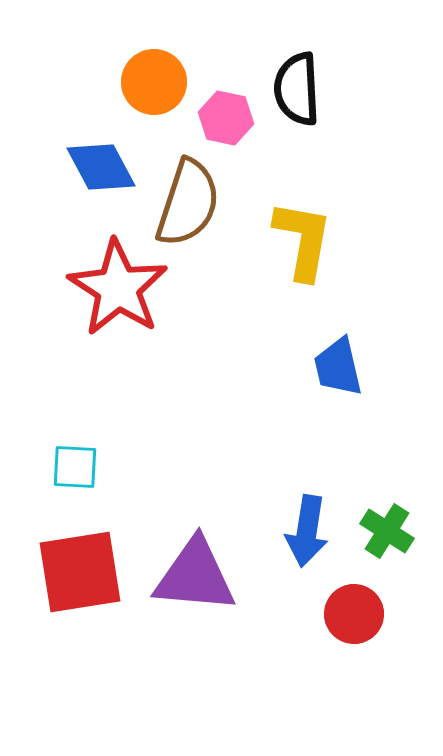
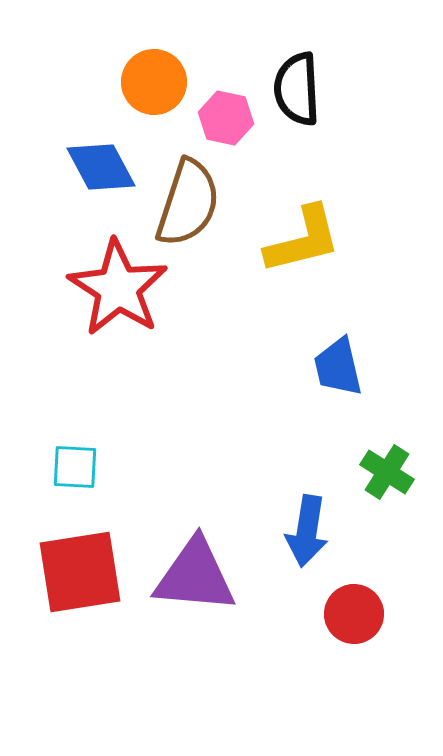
yellow L-shape: rotated 66 degrees clockwise
green cross: moved 59 px up
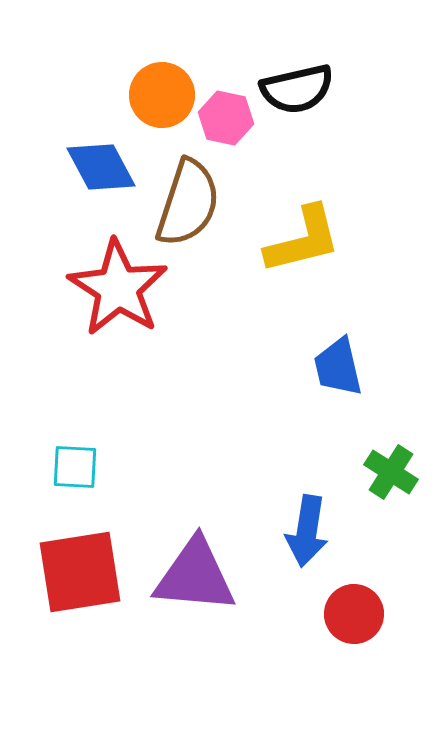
orange circle: moved 8 px right, 13 px down
black semicircle: rotated 100 degrees counterclockwise
green cross: moved 4 px right
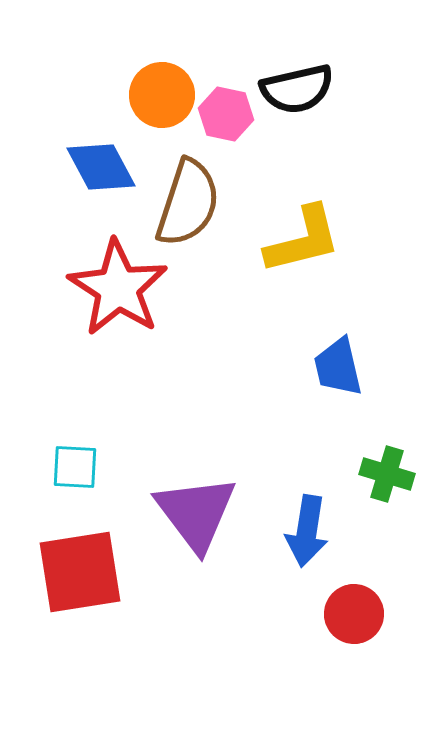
pink hexagon: moved 4 px up
green cross: moved 4 px left, 2 px down; rotated 16 degrees counterclockwise
purple triangle: moved 1 px right, 63 px up; rotated 48 degrees clockwise
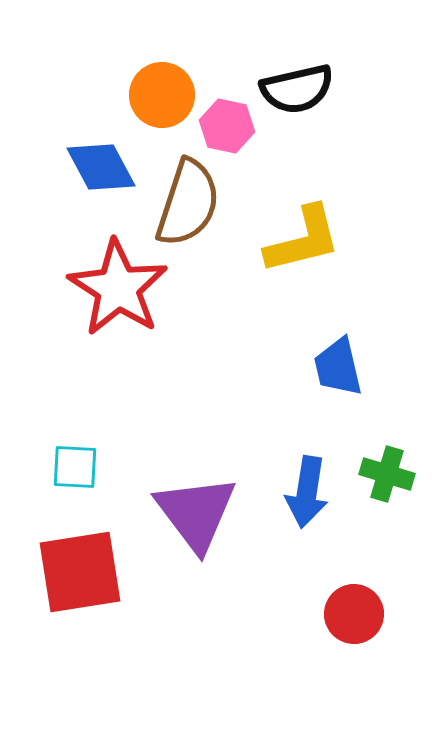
pink hexagon: moved 1 px right, 12 px down
blue arrow: moved 39 px up
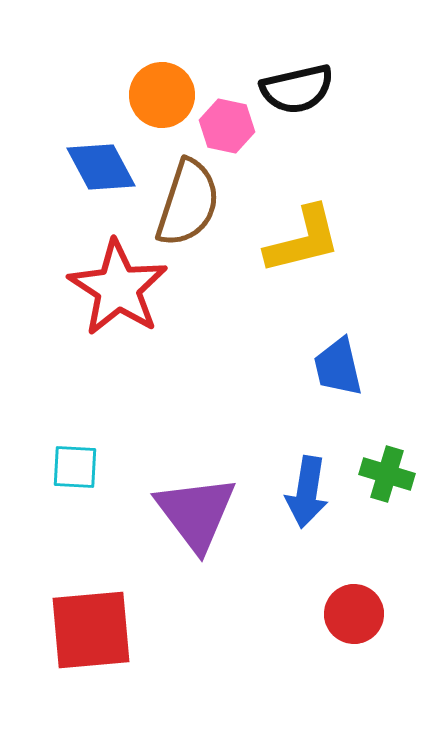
red square: moved 11 px right, 58 px down; rotated 4 degrees clockwise
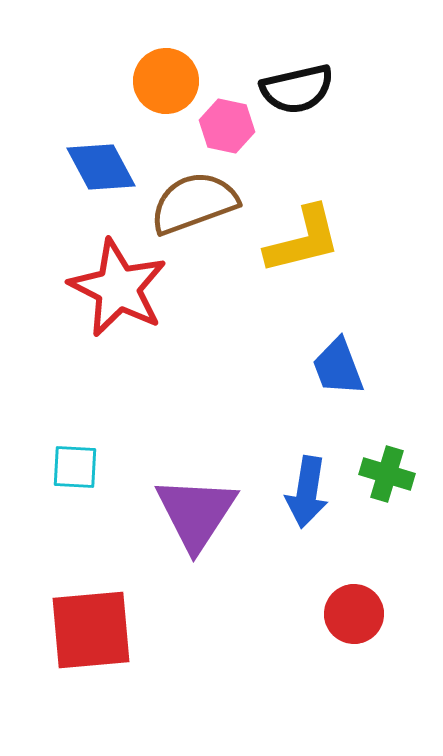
orange circle: moved 4 px right, 14 px up
brown semicircle: moved 6 px right; rotated 128 degrees counterclockwise
red star: rotated 6 degrees counterclockwise
blue trapezoid: rotated 8 degrees counterclockwise
purple triangle: rotated 10 degrees clockwise
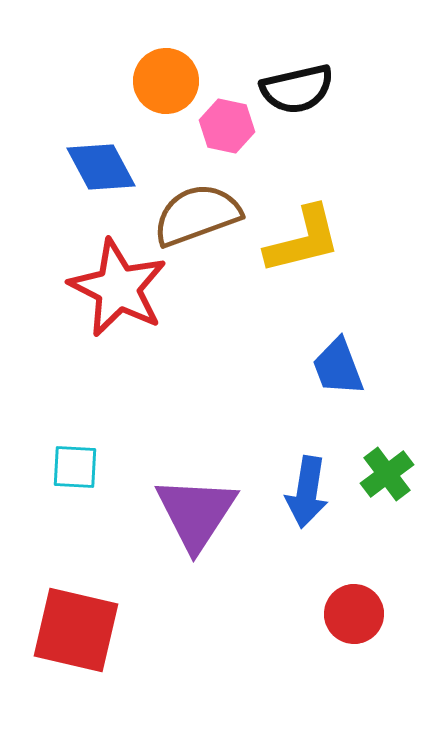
brown semicircle: moved 3 px right, 12 px down
green cross: rotated 36 degrees clockwise
red square: moved 15 px left; rotated 18 degrees clockwise
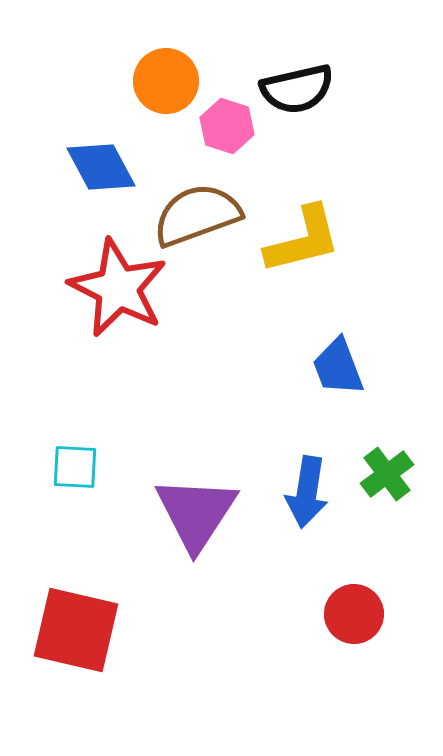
pink hexagon: rotated 6 degrees clockwise
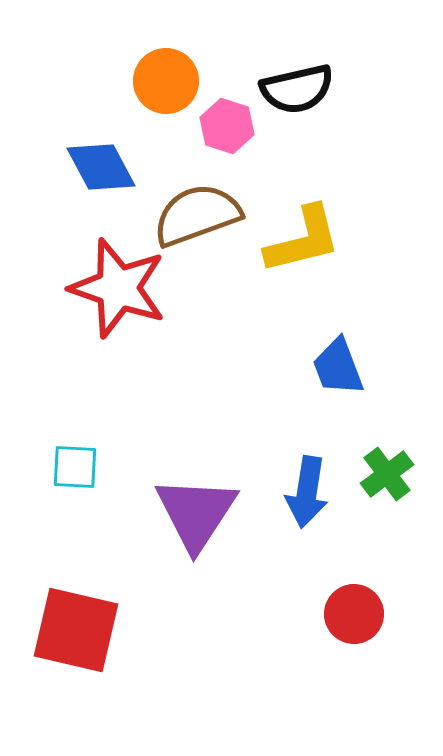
red star: rotated 8 degrees counterclockwise
